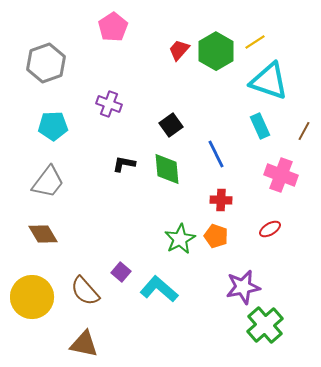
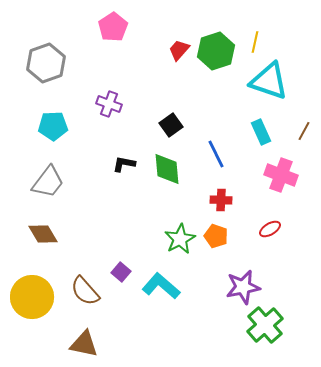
yellow line: rotated 45 degrees counterclockwise
green hexagon: rotated 12 degrees clockwise
cyan rectangle: moved 1 px right, 6 px down
cyan L-shape: moved 2 px right, 3 px up
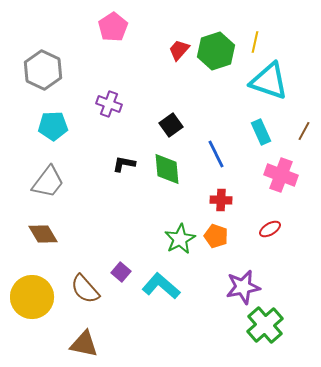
gray hexagon: moved 3 px left, 7 px down; rotated 15 degrees counterclockwise
brown semicircle: moved 2 px up
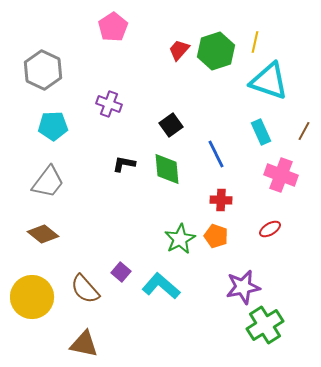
brown diamond: rotated 20 degrees counterclockwise
green cross: rotated 9 degrees clockwise
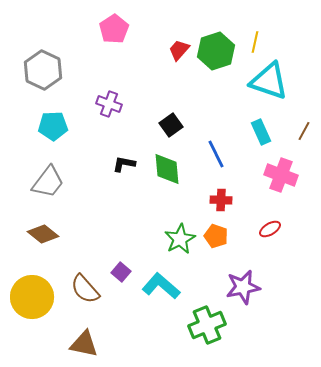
pink pentagon: moved 1 px right, 2 px down
green cross: moved 58 px left; rotated 9 degrees clockwise
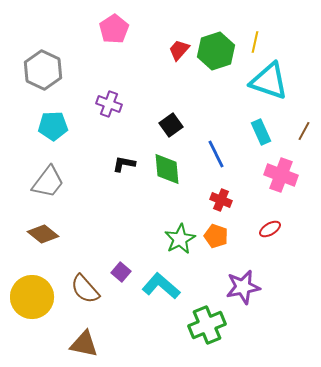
red cross: rotated 20 degrees clockwise
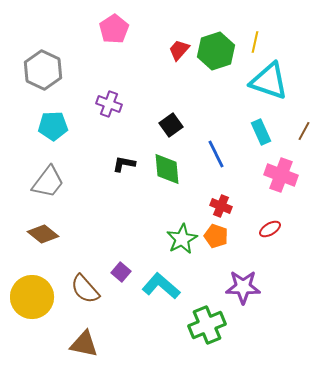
red cross: moved 6 px down
green star: moved 2 px right
purple star: rotated 12 degrees clockwise
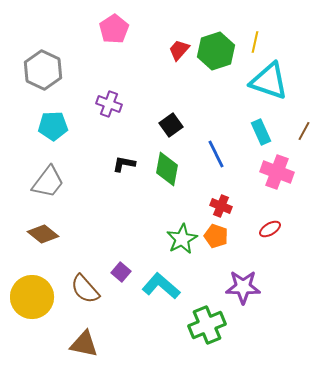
green diamond: rotated 16 degrees clockwise
pink cross: moved 4 px left, 3 px up
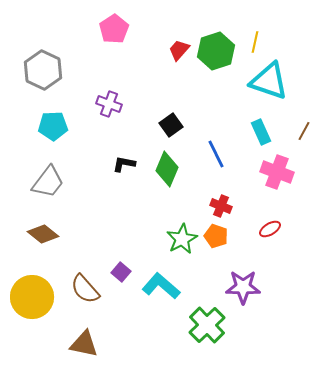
green diamond: rotated 12 degrees clockwise
green cross: rotated 21 degrees counterclockwise
